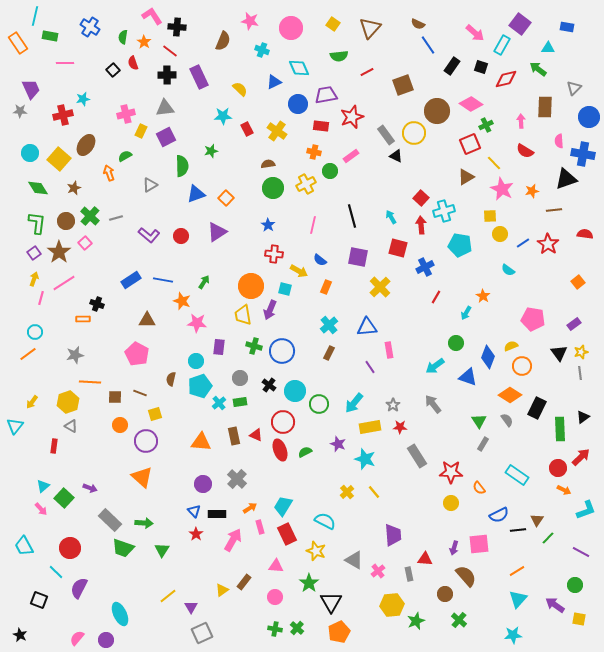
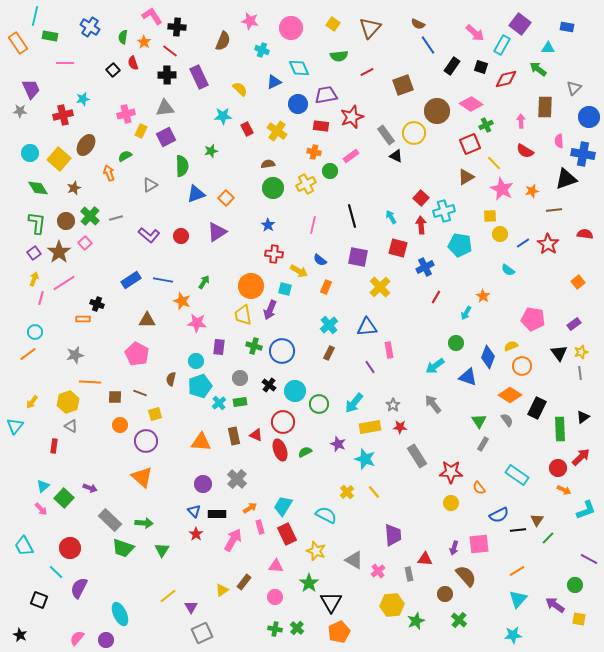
cyan semicircle at (325, 521): moved 1 px right, 6 px up
purple line at (581, 552): moved 8 px right, 7 px down
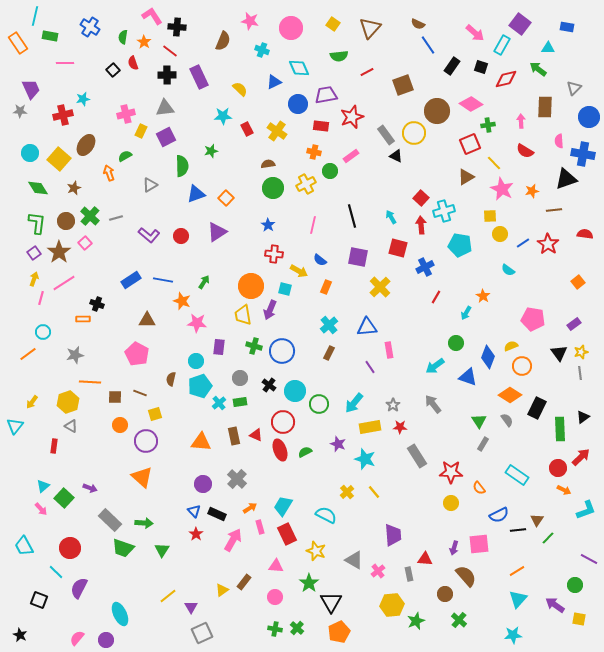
green cross at (486, 125): moved 2 px right; rotated 16 degrees clockwise
cyan circle at (35, 332): moved 8 px right
black rectangle at (217, 514): rotated 24 degrees clockwise
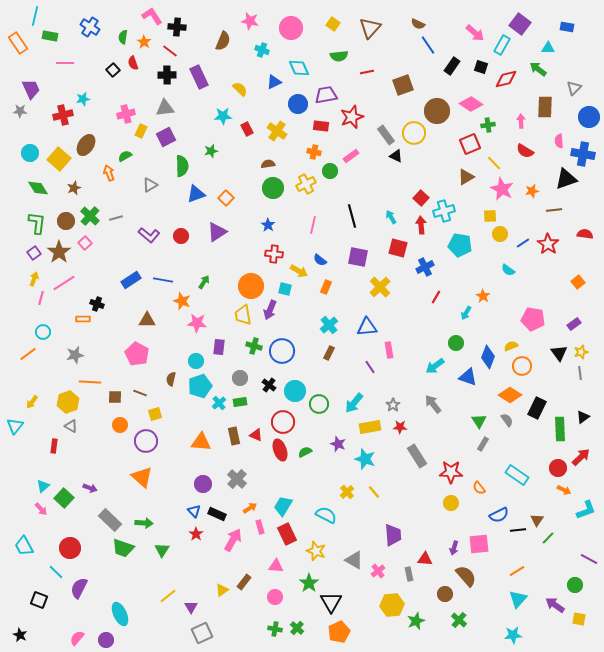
red line at (367, 72): rotated 16 degrees clockwise
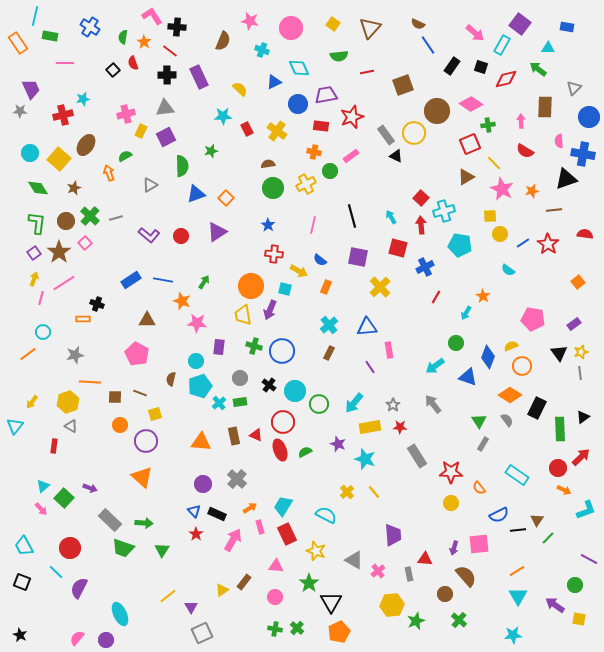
cyan triangle at (518, 599): moved 3 px up; rotated 12 degrees counterclockwise
black square at (39, 600): moved 17 px left, 18 px up
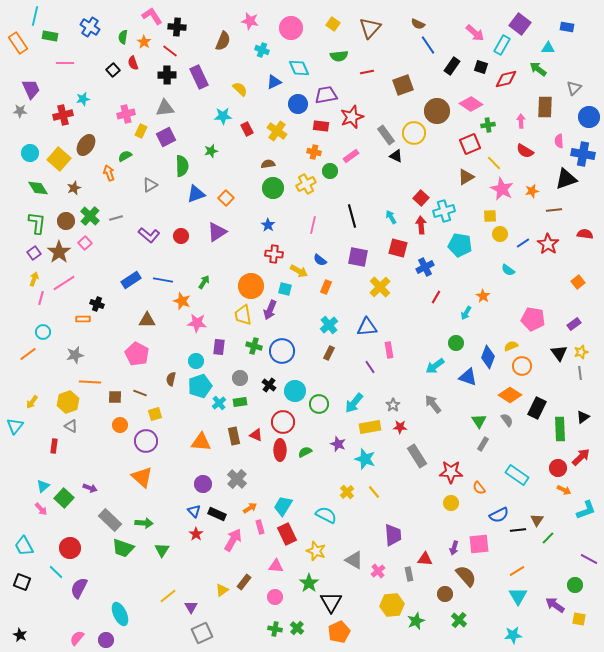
red ellipse at (280, 450): rotated 20 degrees clockwise
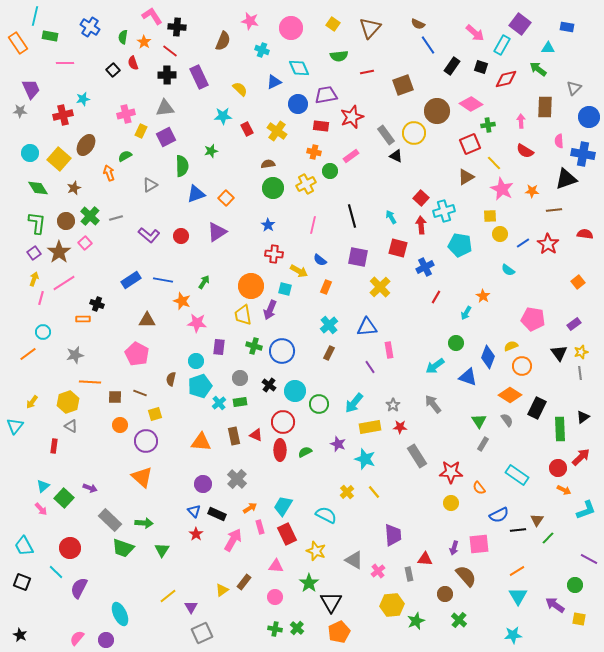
orange star at (532, 191): rotated 16 degrees clockwise
